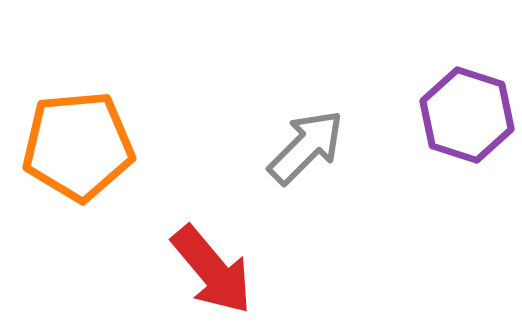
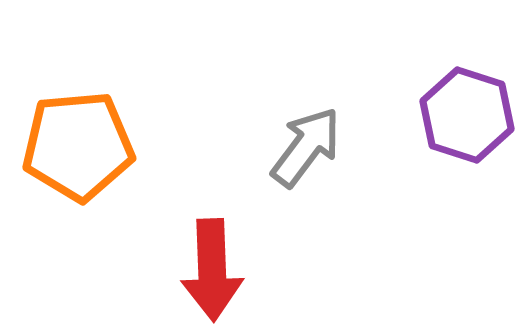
gray arrow: rotated 8 degrees counterclockwise
red arrow: rotated 38 degrees clockwise
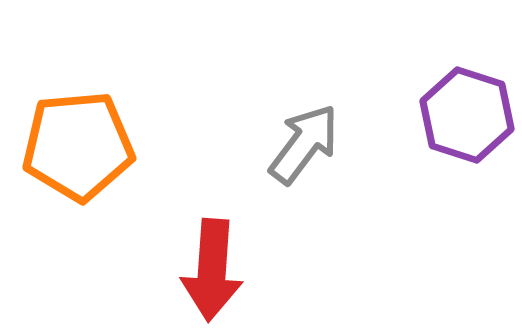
gray arrow: moved 2 px left, 3 px up
red arrow: rotated 6 degrees clockwise
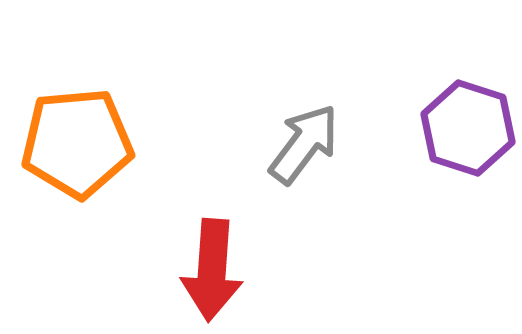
purple hexagon: moved 1 px right, 13 px down
orange pentagon: moved 1 px left, 3 px up
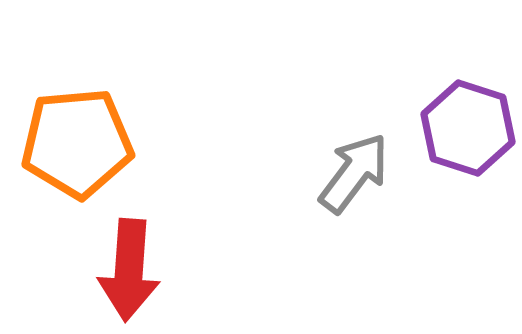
gray arrow: moved 50 px right, 29 px down
red arrow: moved 83 px left
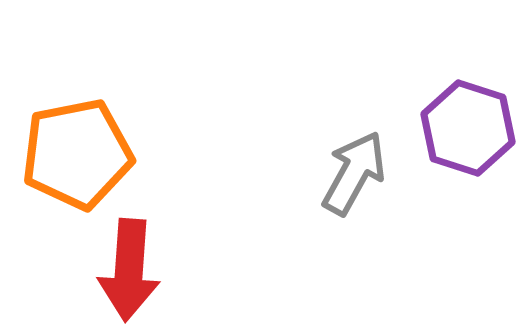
orange pentagon: moved 11 px down; rotated 6 degrees counterclockwise
gray arrow: rotated 8 degrees counterclockwise
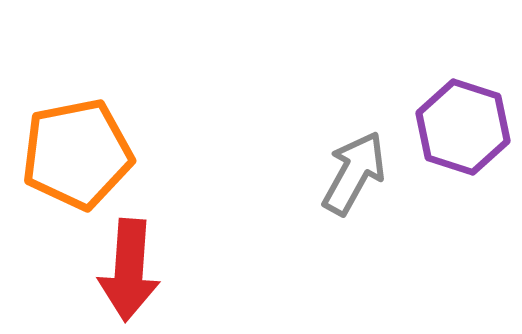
purple hexagon: moved 5 px left, 1 px up
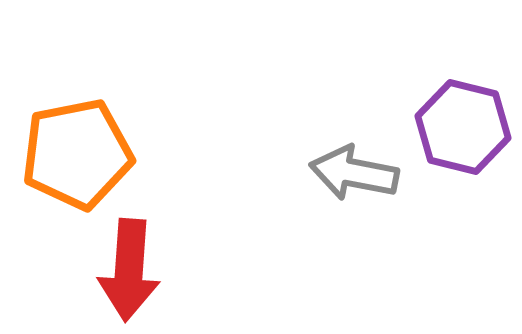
purple hexagon: rotated 4 degrees counterclockwise
gray arrow: rotated 108 degrees counterclockwise
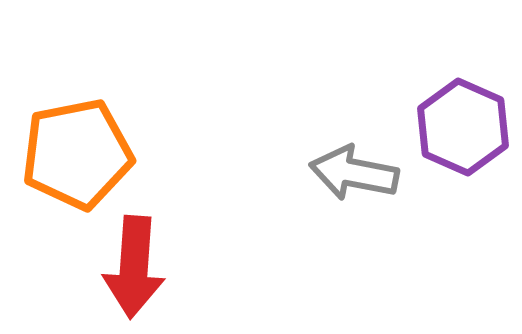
purple hexagon: rotated 10 degrees clockwise
red arrow: moved 5 px right, 3 px up
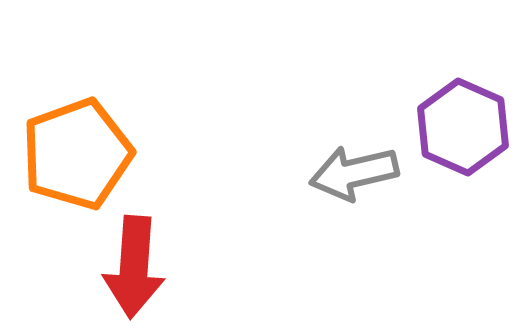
orange pentagon: rotated 9 degrees counterclockwise
gray arrow: rotated 24 degrees counterclockwise
